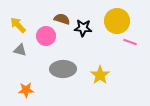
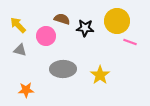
black star: moved 2 px right
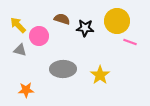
pink circle: moved 7 px left
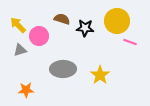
gray triangle: rotated 32 degrees counterclockwise
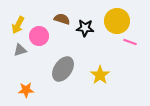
yellow arrow: rotated 108 degrees counterclockwise
gray ellipse: rotated 55 degrees counterclockwise
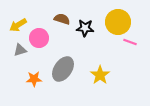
yellow circle: moved 1 px right, 1 px down
yellow arrow: rotated 30 degrees clockwise
pink circle: moved 2 px down
orange star: moved 8 px right, 11 px up
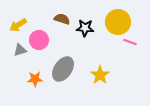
pink circle: moved 2 px down
orange star: moved 1 px right
